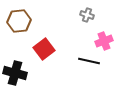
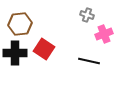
brown hexagon: moved 1 px right, 3 px down
pink cross: moved 7 px up
red square: rotated 20 degrees counterclockwise
black cross: moved 20 px up; rotated 15 degrees counterclockwise
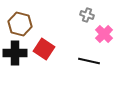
brown hexagon: rotated 20 degrees clockwise
pink cross: rotated 24 degrees counterclockwise
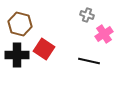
pink cross: rotated 12 degrees clockwise
black cross: moved 2 px right, 2 px down
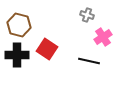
brown hexagon: moved 1 px left, 1 px down
pink cross: moved 1 px left, 3 px down
red square: moved 3 px right
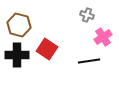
black line: rotated 20 degrees counterclockwise
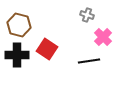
pink cross: rotated 12 degrees counterclockwise
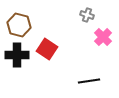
black line: moved 20 px down
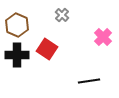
gray cross: moved 25 px left; rotated 24 degrees clockwise
brown hexagon: moved 2 px left; rotated 10 degrees clockwise
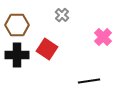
brown hexagon: rotated 25 degrees counterclockwise
